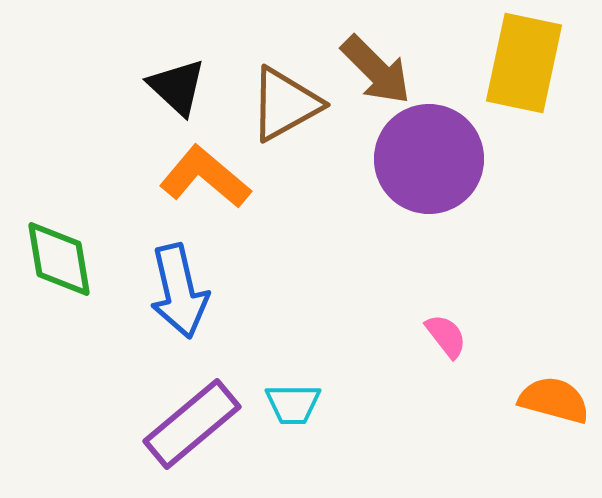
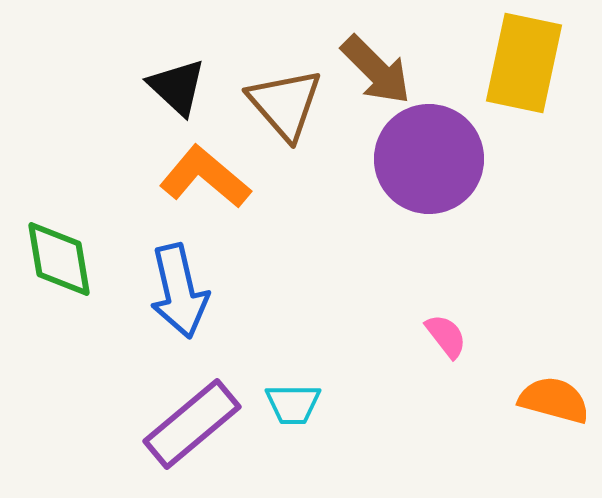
brown triangle: rotated 42 degrees counterclockwise
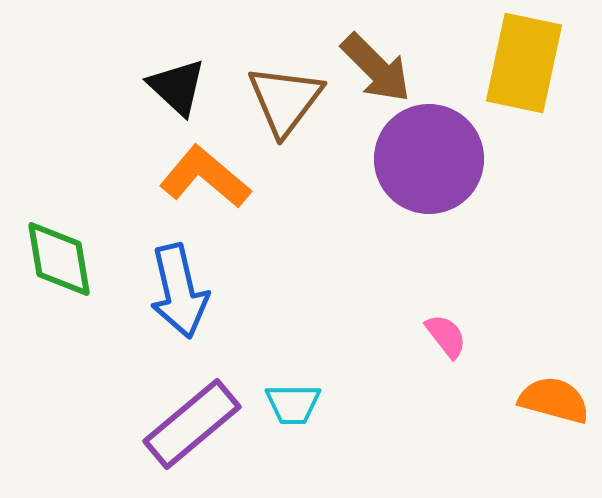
brown arrow: moved 2 px up
brown triangle: moved 4 px up; rotated 18 degrees clockwise
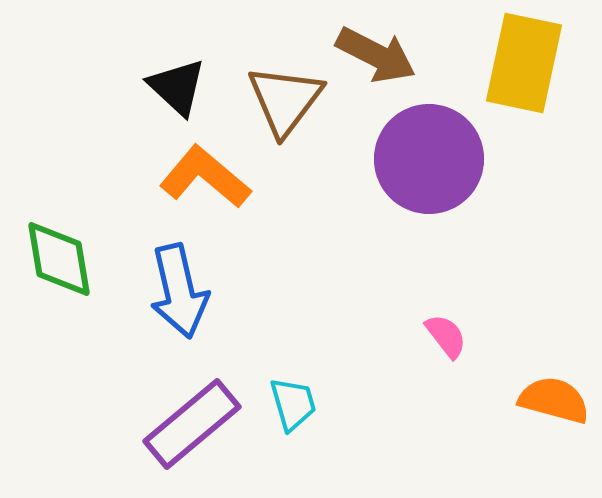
brown arrow: moved 13 px up; rotated 18 degrees counterclockwise
cyan trapezoid: rotated 106 degrees counterclockwise
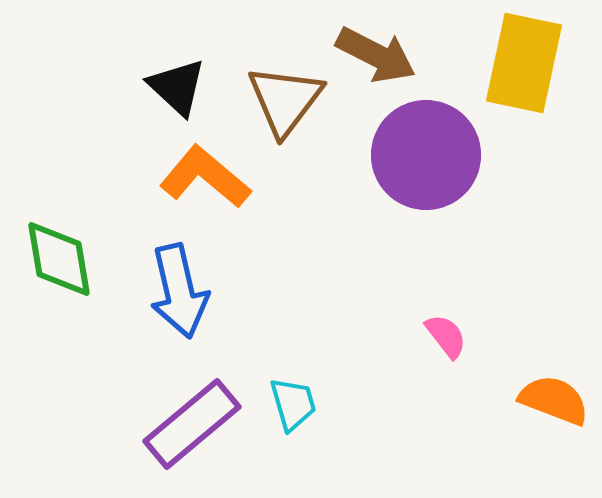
purple circle: moved 3 px left, 4 px up
orange semicircle: rotated 6 degrees clockwise
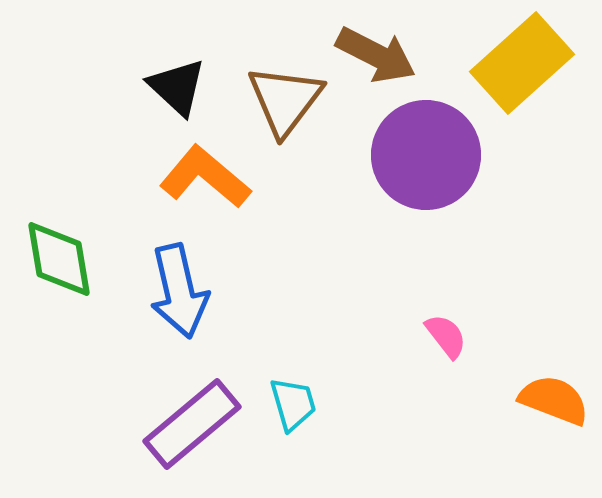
yellow rectangle: moved 2 px left; rotated 36 degrees clockwise
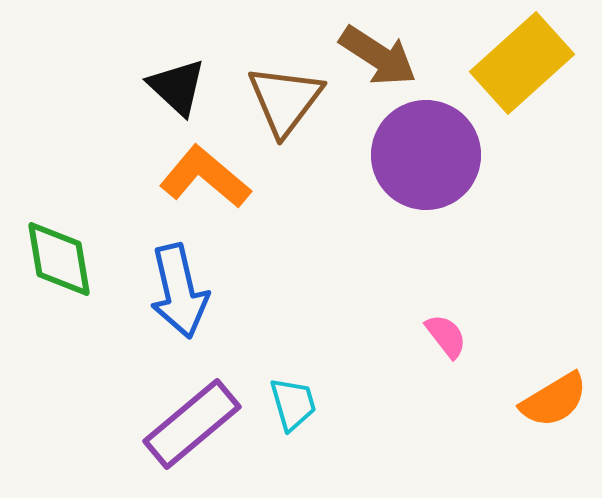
brown arrow: moved 2 px right, 1 px down; rotated 6 degrees clockwise
orange semicircle: rotated 128 degrees clockwise
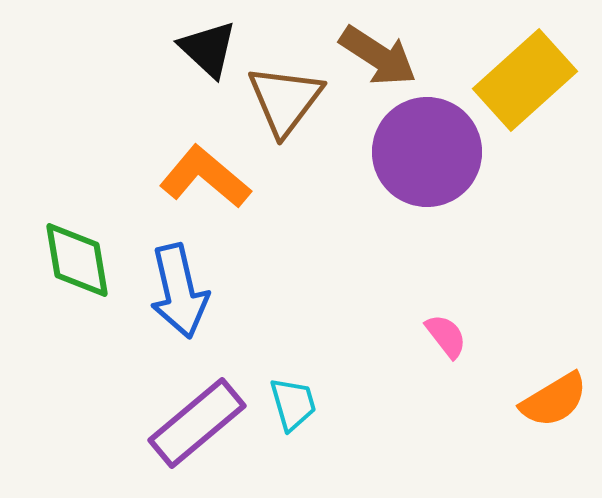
yellow rectangle: moved 3 px right, 17 px down
black triangle: moved 31 px right, 38 px up
purple circle: moved 1 px right, 3 px up
green diamond: moved 18 px right, 1 px down
purple rectangle: moved 5 px right, 1 px up
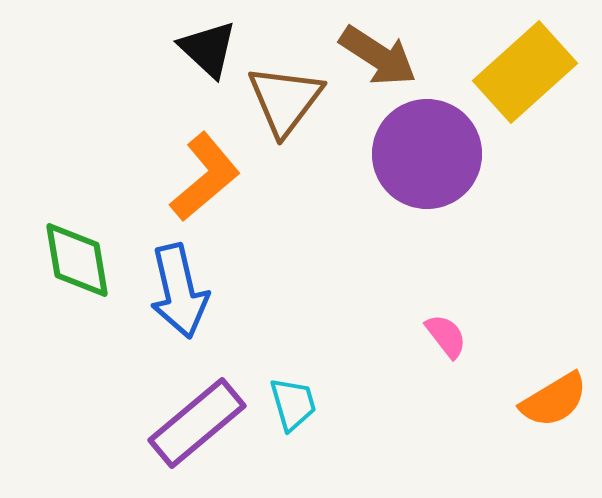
yellow rectangle: moved 8 px up
purple circle: moved 2 px down
orange L-shape: rotated 100 degrees clockwise
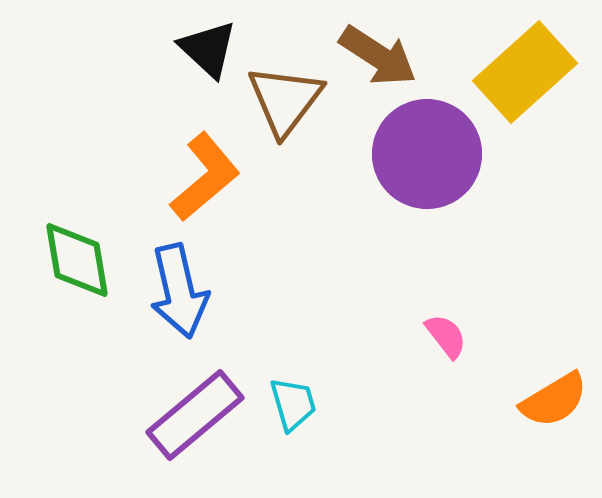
purple rectangle: moved 2 px left, 8 px up
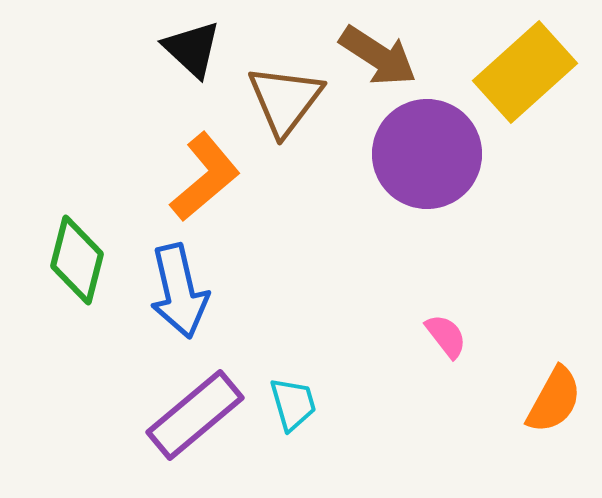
black triangle: moved 16 px left
green diamond: rotated 24 degrees clockwise
orange semicircle: rotated 30 degrees counterclockwise
